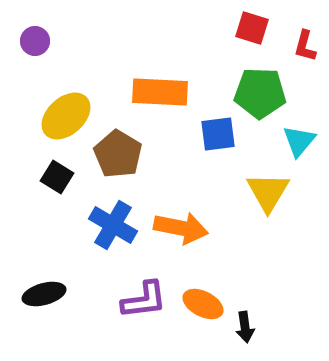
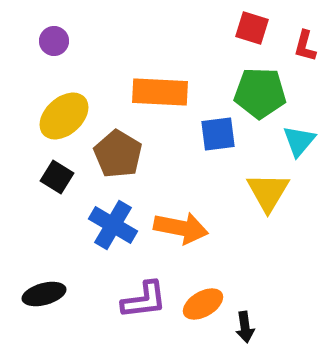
purple circle: moved 19 px right
yellow ellipse: moved 2 px left
orange ellipse: rotated 57 degrees counterclockwise
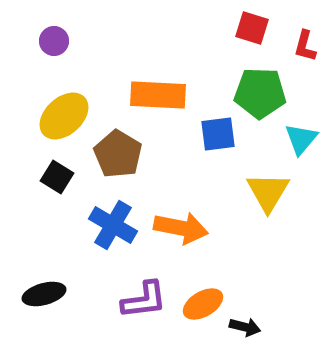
orange rectangle: moved 2 px left, 3 px down
cyan triangle: moved 2 px right, 2 px up
black arrow: rotated 68 degrees counterclockwise
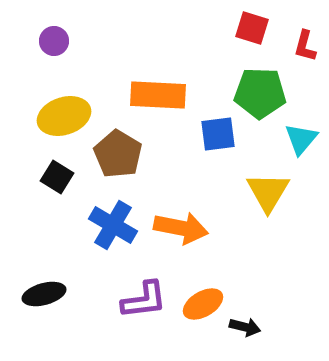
yellow ellipse: rotated 24 degrees clockwise
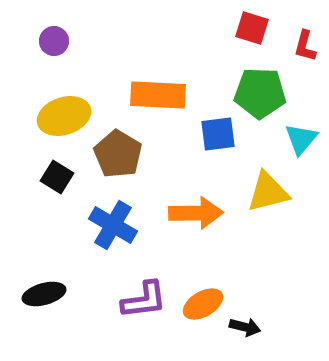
yellow triangle: rotated 45 degrees clockwise
orange arrow: moved 15 px right, 15 px up; rotated 12 degrees counterclockwise
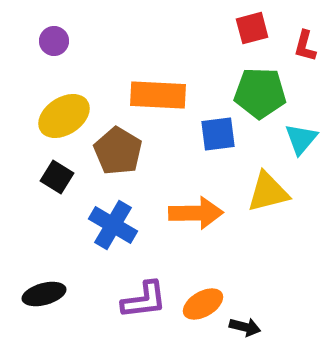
red square: rotated 32 degrees counterclockwise
yellow ellipse: rotated 15 degrees counterclockwise
brown pentagon: moved 3 px up
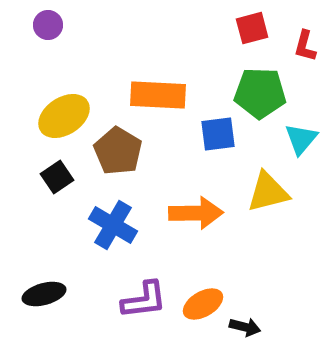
purple circle: moved 6 px left, 16 px up
black square: rotated 24 degrees clockwise
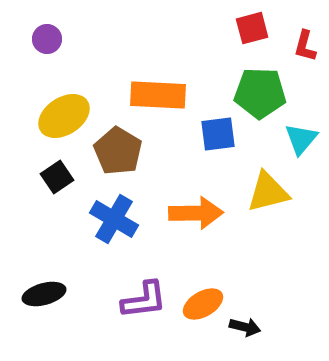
purple circle: moved 1 px left, 14 px down
blue cross: moved 1 px right, 6 px up
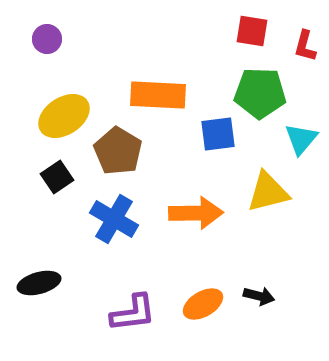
red square: moved 3 px down; rotated 24 degrees clockwise
black ellipse: moved 5 px left, 11 px up
purple L-shape: moved 11 px left, 13 px down
black arrow: moved 14 px right, 31 px up
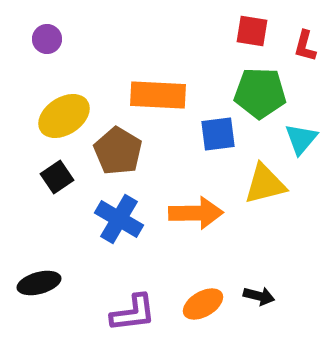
yellow triangle: moved 3 px left, 8 px up
blue cross: moved 5 px right
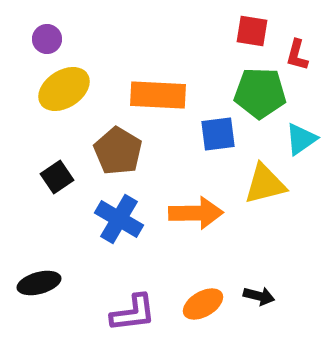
red L-shape: moved 8 px left, 9 px down
yellow ellipse: moved 27 px up
cyan triangle: rotated 15 degrees clockwise
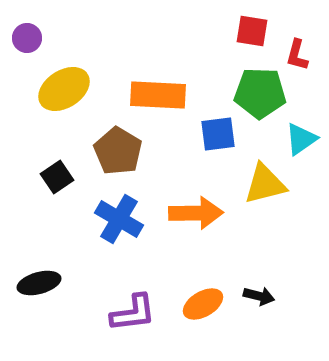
purple circle: moved 20 px left, 1 px up
